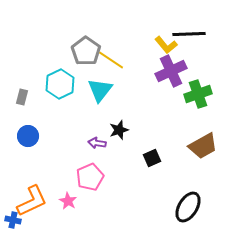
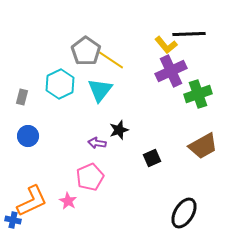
black ellipse: moved 4 px left, 6 px down
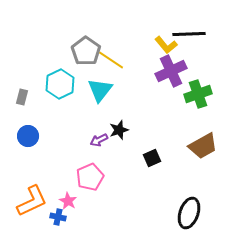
purple arrow: moved 2 px right, 3 px up; rotated 36 degrees counterclockwise
black ellipse: moved 5 px right; rotated 12 degrees counterclockwise
blue cross: moved 45 px right, 3 px up
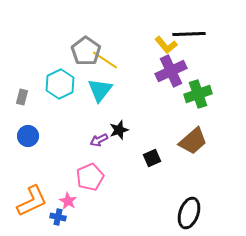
yellow line: moved 6 px left
brown trapezoid: moved 10 px left, 5 px up; rotated 12 degrees counterclockwise
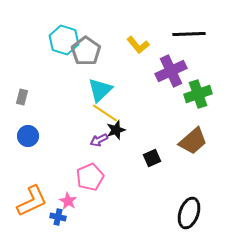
yellow L-shape: moved 28 px left
yellow line: moved 53 px down
cyan hexagon: moved 4 px right, 44 px up; rotated 16 degrees counterclockwise
cyan triangle: rotated 8 degrees clockwise
black star: moved 3 px left
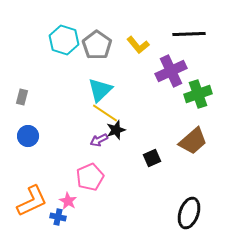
gray pentagon: moved 11 px right, 6 px up
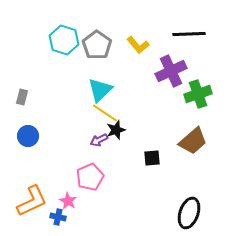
black square: rotated 18 degrees clockwise
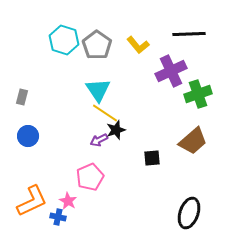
cyan triangle: moved 2 px left; rotated 20 degrees counterclockwise
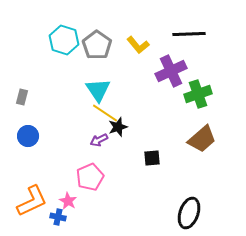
black star: moved 2 px right, 3 px up
brown trapezoid: moved 9 px right, 2 px up
